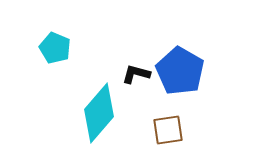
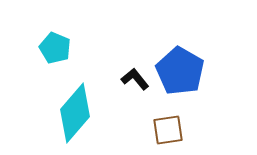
black L-shape: moved 1 px left, 5 px down; rotated 36 degrees clockwise
cyan diamond: moved 24 px left
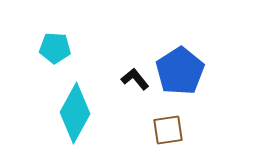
cyan pentagon: rotated 20 degrees counterclockwise
blue pentagon: rotated 9 degrees clockwise
cyan diamond: rotated 12 degrees counterclockwise
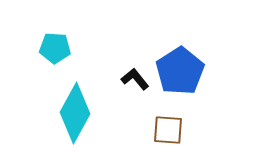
brown square: rotated 12 degrees clockwise
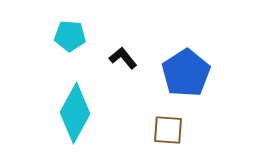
cyan pentagon: moved 15 px right, 12 px up
blue pentagon: moved 6 px right, 2 px down
black L-shape: moved 12 px left, 21 px up
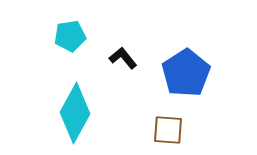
cyan pentagon: rotated 12 degrees counterclockwise
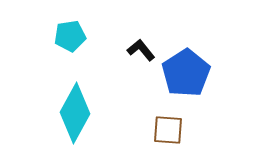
black L-shape: moved 18 px right, 8 px up
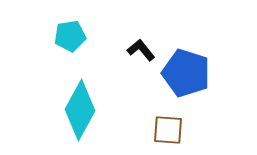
blue pentagon: rotated 21 degrees counterclockwise
cyan diamond: moved 5 px right, 3 px up
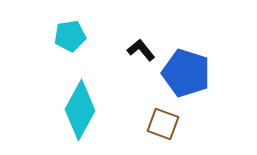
brown square: moved 5 px left, 6 px up; rotated 16 degrees clockwise
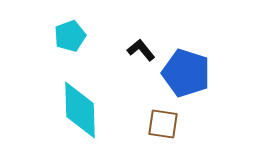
cyan pentagon: rotated 12 degrees counterclockwise
cyan diamond: rotated 30 degrees counterclockwise
brown square: rotated 12 degrees counterclockwise
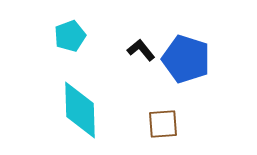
blue pentagon: moved 14 px up
brown square: rotated 12 degrees counterclockwise
